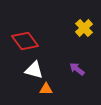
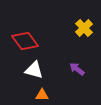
orange triangle: moved 4 px left, 6 px down
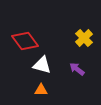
yellow cross: moved 10 px down
white triangle: moved 8 px right, 5 px up
orange triangle: moved 1 px left, 5 px up
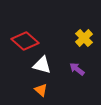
red diamond: rotated 12 degrees counterclockwise
orange triangle: rotated 40 degrees clockwise
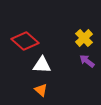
white triangle: rotated 12 degrees counterclockwise
purple arrow: moved 10 px right, 8 px up
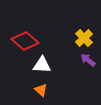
purple arrow: moved 1 px right, 1 px up
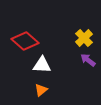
orange triangle: rotated 40 degrees clockwise
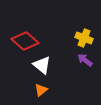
yellow cross: rotated 24 degrees counterclockwise
purple arrow: moved 3 px left
white triangle: rotated 36 degrees clockwise
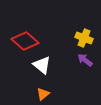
orange triangle: moved 2 px right, 4 px down
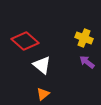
purple arrow: moved 2 px right, 2 px down
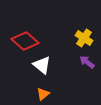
yellow cross: rotated 12 degrees clockwise
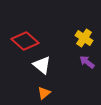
orange triangle: moved 1 px right, 1 px up
